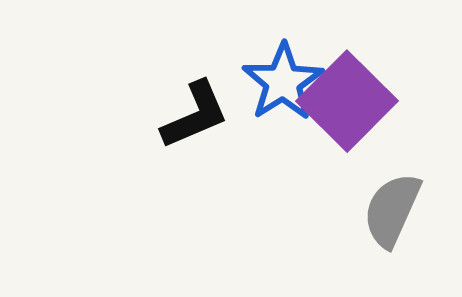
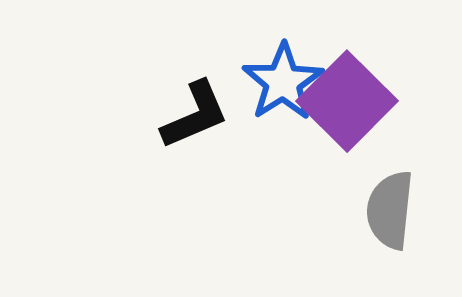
gray semicircle: moved 2 px left; rotated 18 degrees counterclockwise
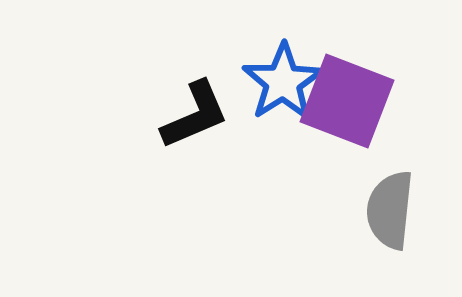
purple square: rotated 24 degrees counterclockwise
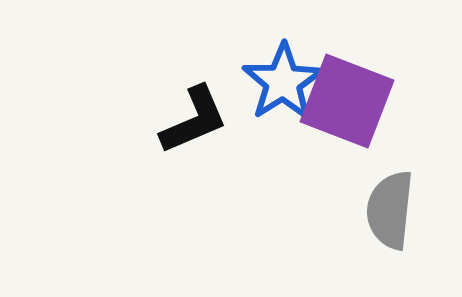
black L-shape: moved 1 px left, 5 px down
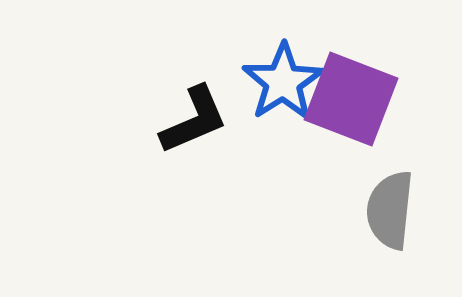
purple square: moved 4 px right, 2 px up
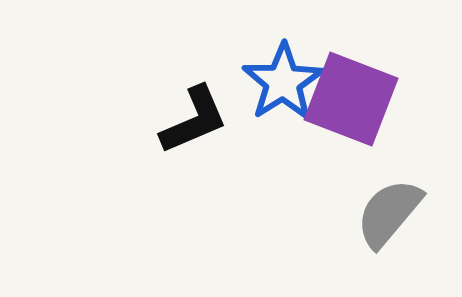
gray semicircle: moved 1 px left, 3 px down; rotated 34 degrees clockwise
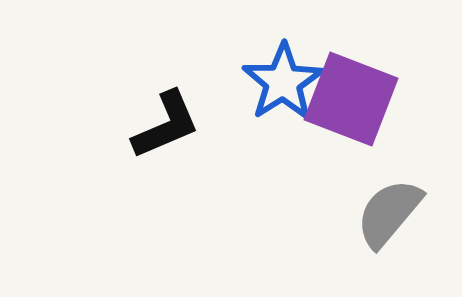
black L-shape: moved 28 px left, 5 px down
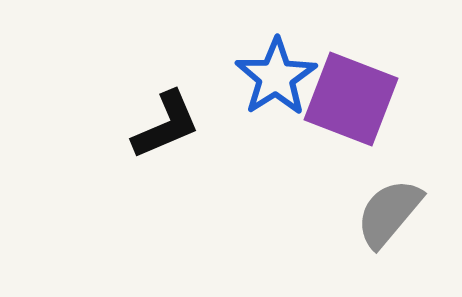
blue star: moved 7 px left, 5 px up
